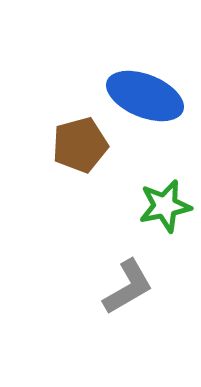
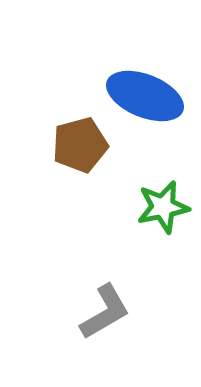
green star: moved 2 px left, 1 px down
gray L-shape: moved 23 px left, 25 px down
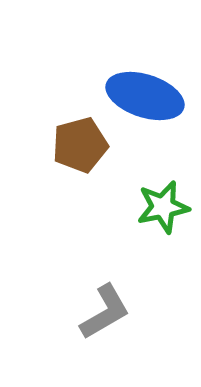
blue ellipse: rotated 4 degrees counterclockwise
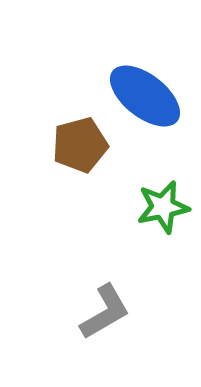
blue ellipse: rotated 20 degrees clockwise
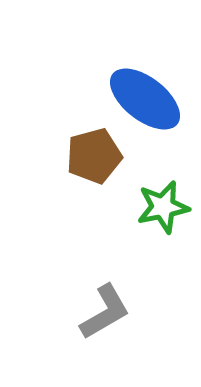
blue ellipse: moved 3 px down
brown pentagon: moved 14 px right, 11 px down
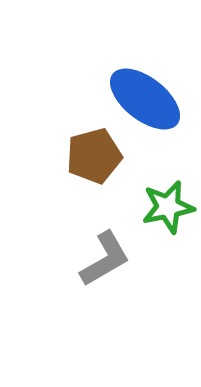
green star: moved 5 px right
gray L-shape: moved 53 px up
